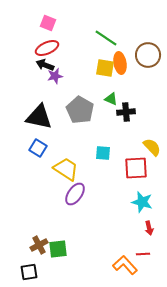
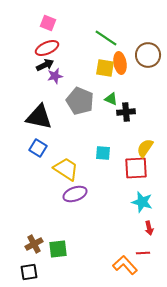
black arrow: rotated 132 degrees clockwise
gray pentagon: moved 9 px up; rotated 8 degrees counterclockwise
yellow semicircle: moved 7 px left, 1 px down; rotated 102 degrees counterclockwise
purple ellipse: rotated 35 degrees clockwise
brown cross: moved 5 px left, 1 px up
red line: moved 1 px up
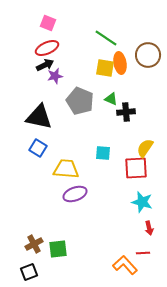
yellow trapezoid: rotated 28 degrees counterclockwise
black square: rotated 12 degrees counterclockwise
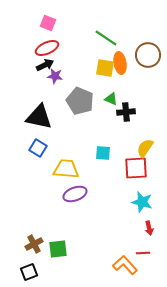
purple star: rotated 21 degrees clockwise
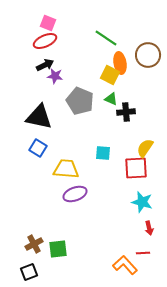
red ellipse: moved 2 px left, 7 px up
yellow square: moved 5 px right, 7 px down; rotated 18 degrees clockwise
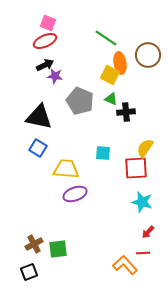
red arrow: moved 1 px left, 4 px down; rotated 56 degrees clockwise
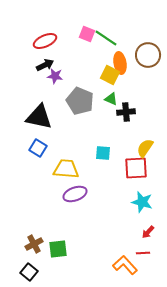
pink square: moved 39 px right, 11 px down
black square: rotated 30 degrees counterclockwise
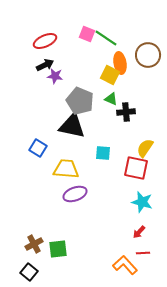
black triangle: moved 33 px right, 9 px down
red square: rotated 15 degrees clockwise
red arrow: moved 9 px left
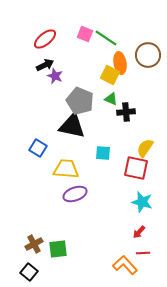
pink square: moved 2 px left
red ellipse: moved 2 px up; rotated 15 degrees counterclockwise
purple star: rotated 14 degrees clockwise
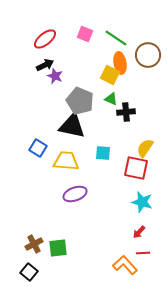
green line: moved 10 px right
yellow trapezoid: moved 8 px up
green square: moved 1 px up
